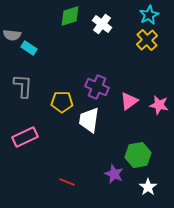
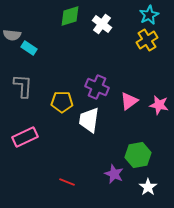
yellow cross: rotated 10 degrees clockwise
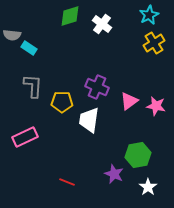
yellow cross: moved 7 px right, 3 px down
gray L-shape: moved 10 px right
pink star: moved 3 px left, 1 px down
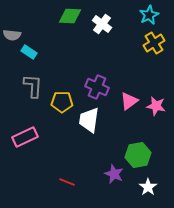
green diamond: rotated 20 degrees clockwise
cyan rectangle: moved 4 px down
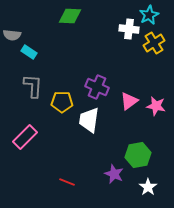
white cross: moved 27 px right, 5 px down; rotated 30 degrees counterclockwise
pink rectangle: rotated 20 degrees counterclockwise
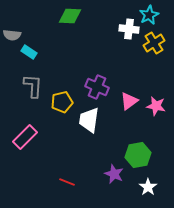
yellow pentagon: rotated 15 degrees counterclockwise
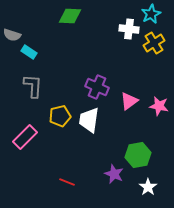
cyan star: moved 2 px right, 1 px up
gray semicircle: rotated 12 degrees clockwise
yellow pentagon: moved 2 px left, 14 px down
pink star: moved 3 px right
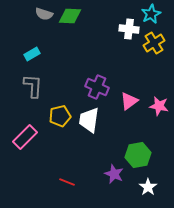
gray semicircle: moved 32 px right, 21 px up
cyan rectangle: moved 3 px right, 2 px down; rotated 63 degrees counterclockwise
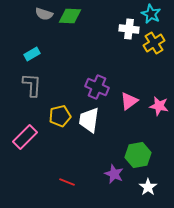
cyan star: rotated 18 degrees counterclockwise
gray L-shape: moved 1 px left, 1 px up
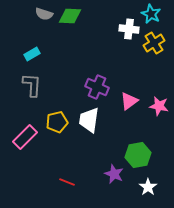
yellow pentagon: moved 3 px left, 6 px down
